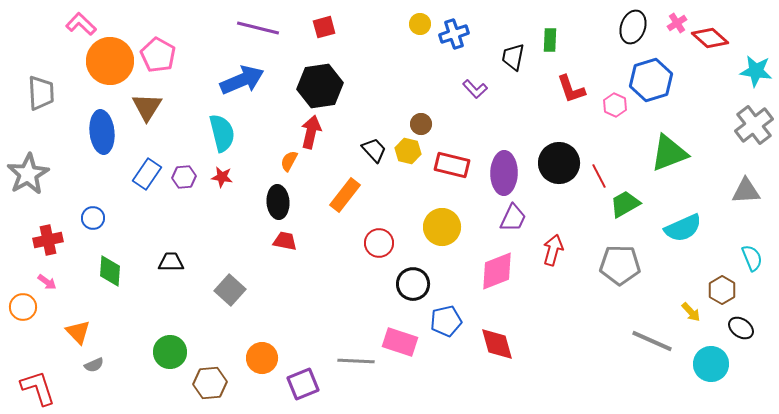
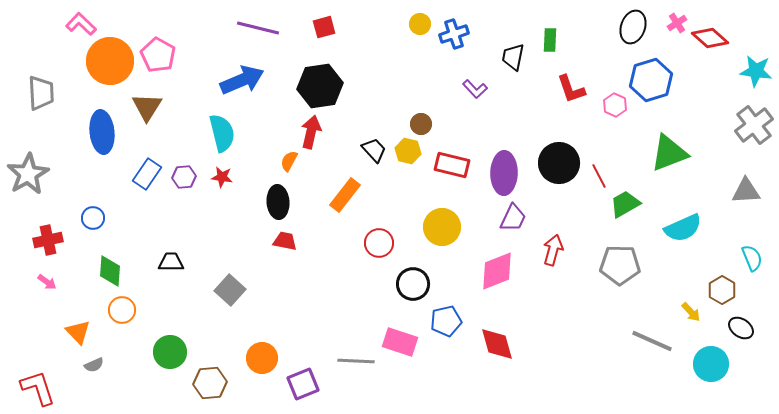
orange circle at (23, 307): moved 99 px right, 3 px down
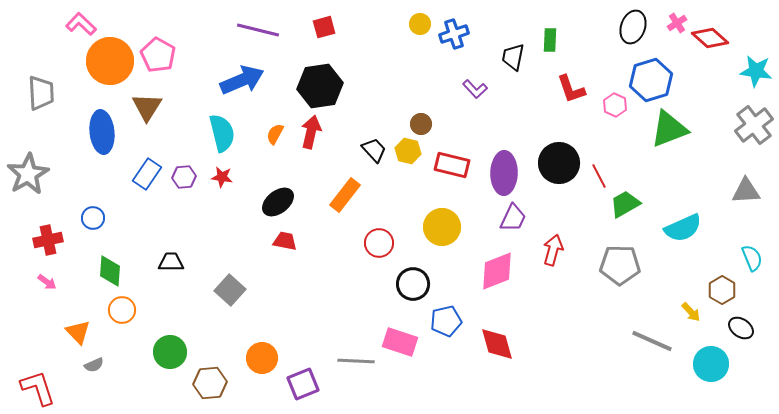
purple line at (258, 28): moved 2 px down
green triangle at (669, 153): moved 24 px up
orange semicircle at (289, 161): moved 14 px left, 27 px up
black ellipse at (278, 202): rotated 56 degrees clockwise
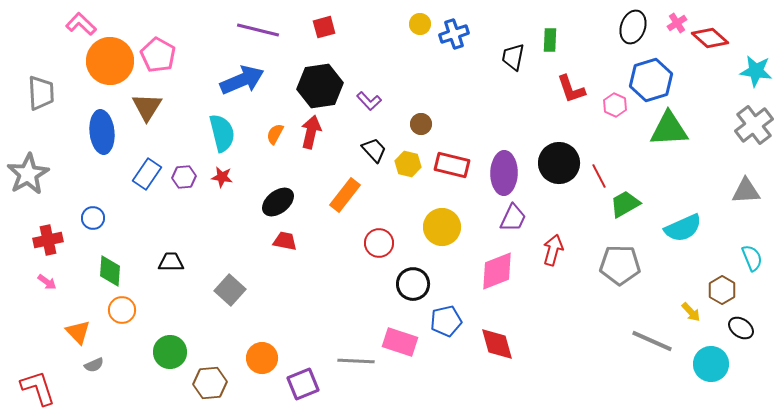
purple L-shape at (475, 89): moved 106 px left, 12 px down
green triangle at (669, 129): rotated 18 degrees clockwise
yellow hexagon at (408, 151): moved 13 px down
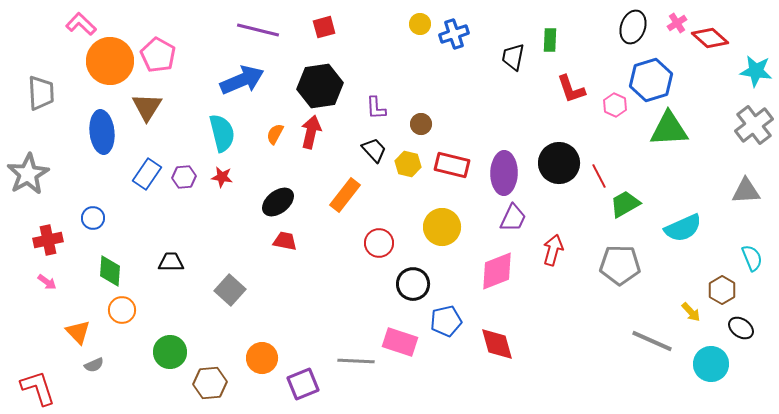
purple L-shape at (369, 101): moved 7 px right, 7 px down; rotated 40 degrees clockwise
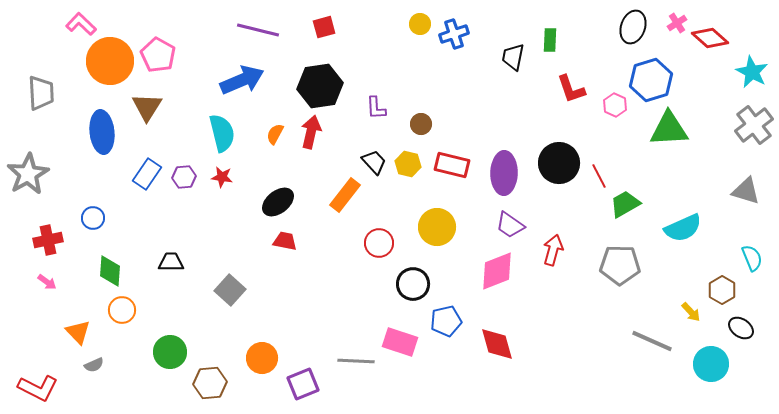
cyan star at (756, 71): moved 4 px left, 1 px down; rotated 20 degrees clockwise
black trapezoid at (374, 150): moved 12 px down
gray triangle at (746, 191): rotated 20 degrees clockwise
purple trapezoid at (513, 218): moved 3 px left, 7 px down; rotated 100 degrees clockwise
yellow circle at (442, 227): moved 5 px left
red L-shape at (38, 388): rotated 135 degrees clockwise
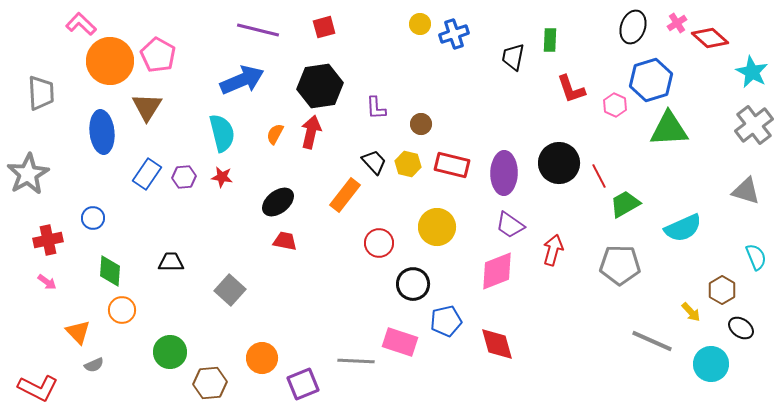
cyan semicircle at (752, 258): moved 4 px right, 1 px up
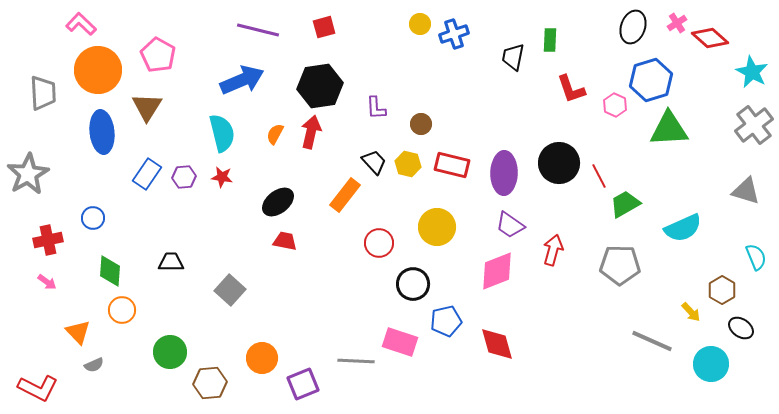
orange circle at (110, 61): moved 12 px left, 9 px down
gray trapezoid at (41, 93): moved 2 px right
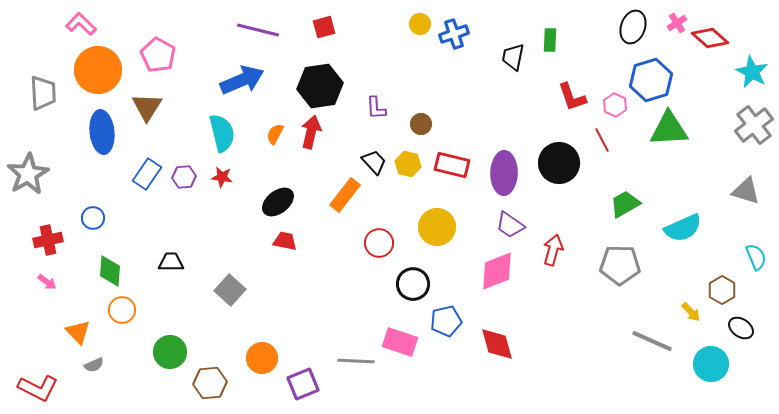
red L-shape at (571, 89): moved 1 px right, 8 px down
red line at (599, 176): moved 3 px right, 36 px up
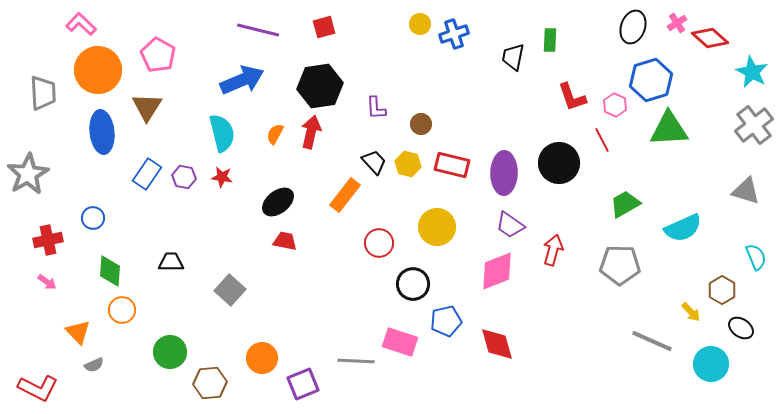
purple hexagon at (184, 177): rotated 15 degrees clockwise
